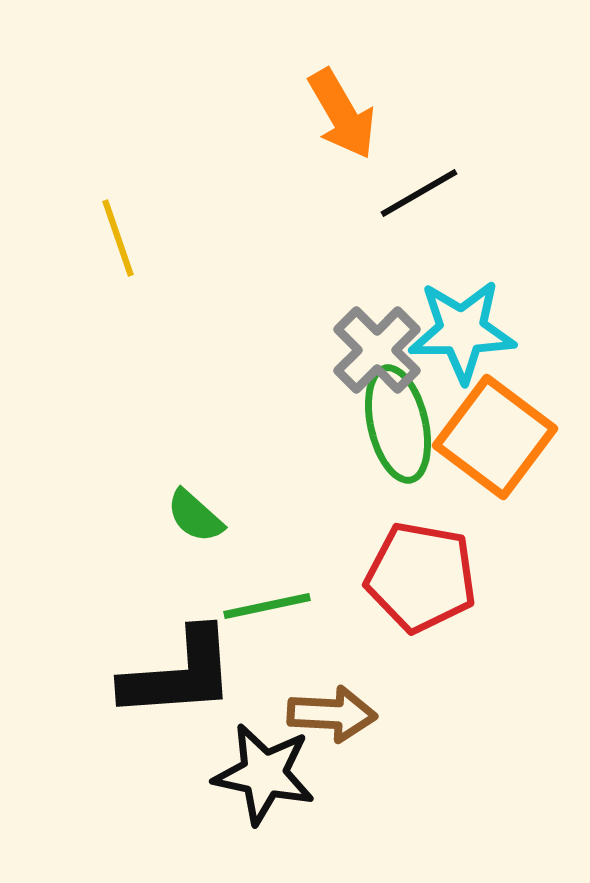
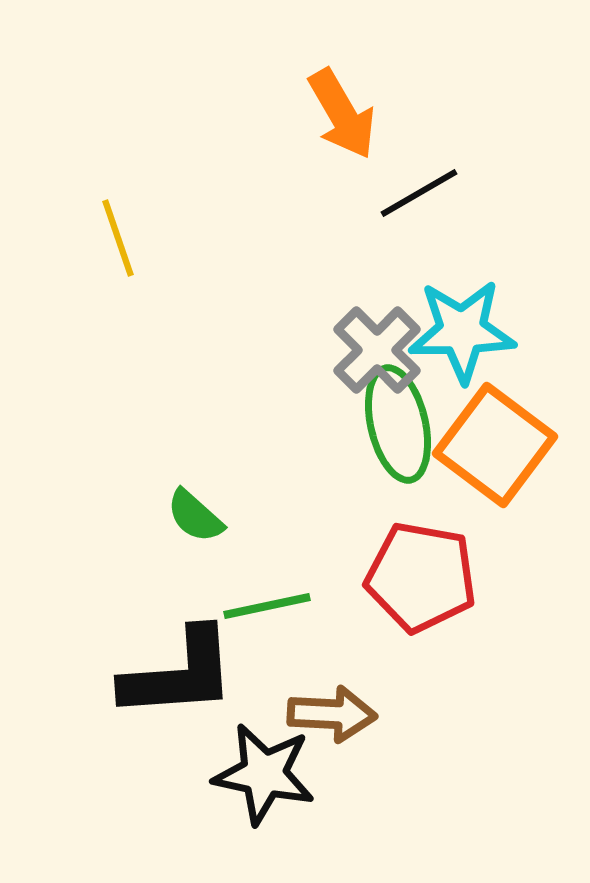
orange square: moved 8 px down
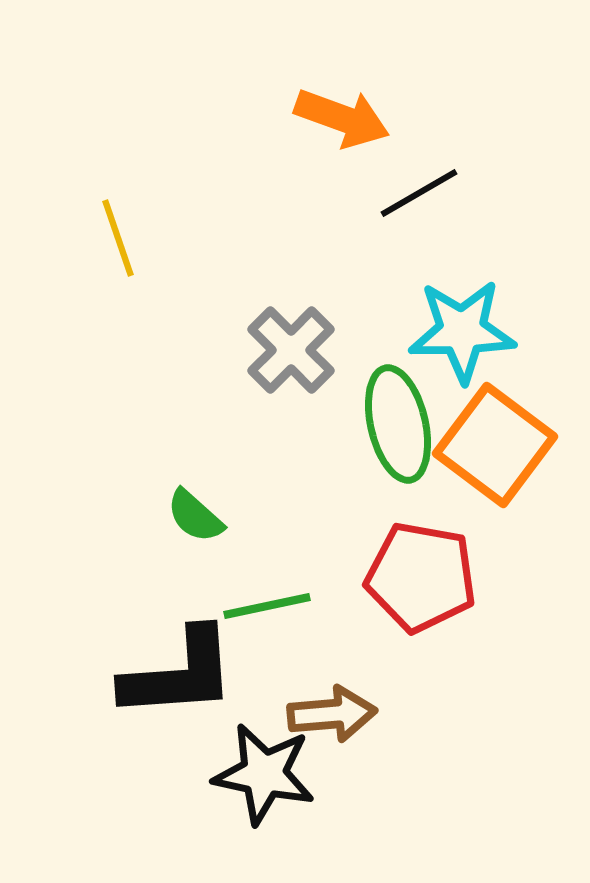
orange arrow: moved 4 px down; rotated 40 degrees counterclockwise
gray cross: moved 86 px left
brown arrow: rotated 8 degrees counterclockwise
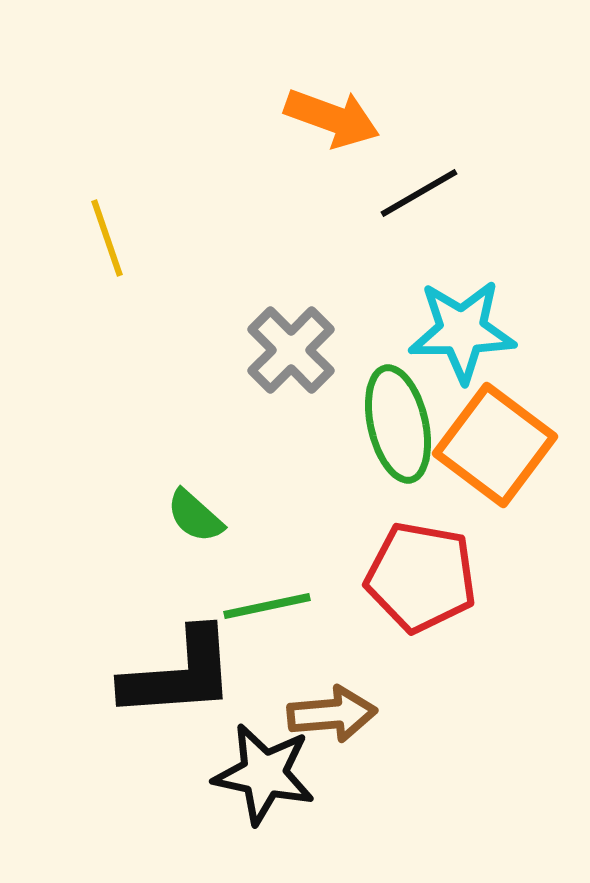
orange arrow: moved 10 px left
yellow line: moved 11 px left
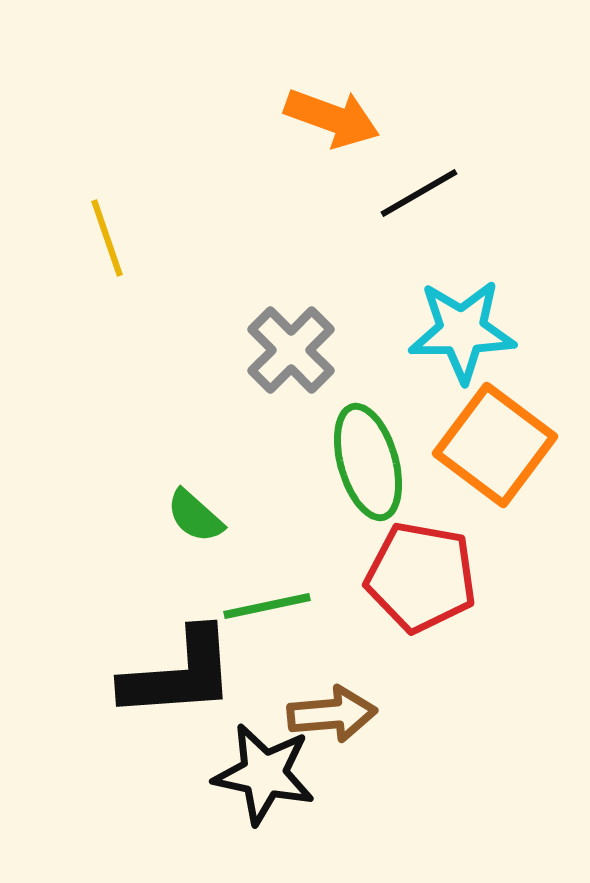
green ellipse: moved 30 px left, 38 px down; rotated 3 degrees counterclockwise
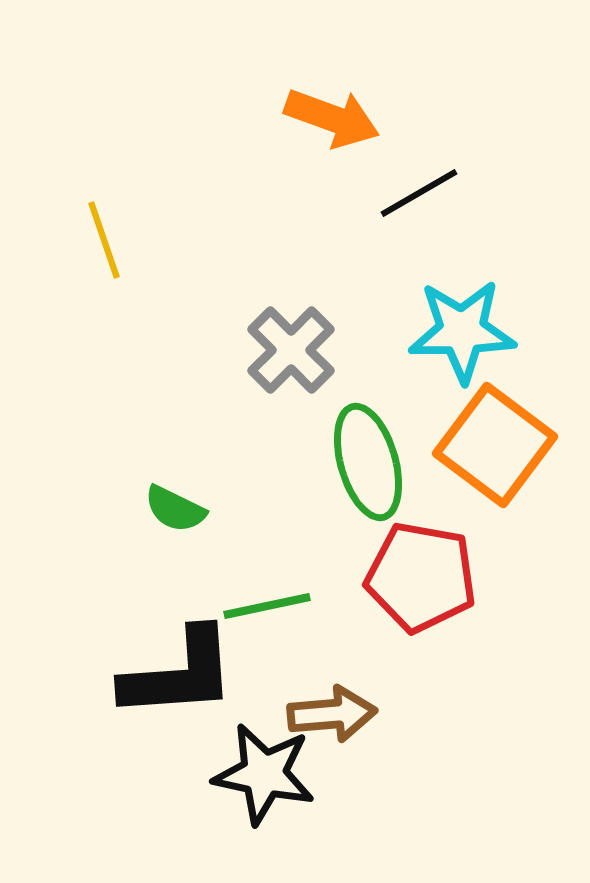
yellow line: moved 3 px left, 2 px down
green semicircle: moved 20 px left, 7 px up; rotated 16 degrees counterclockwise
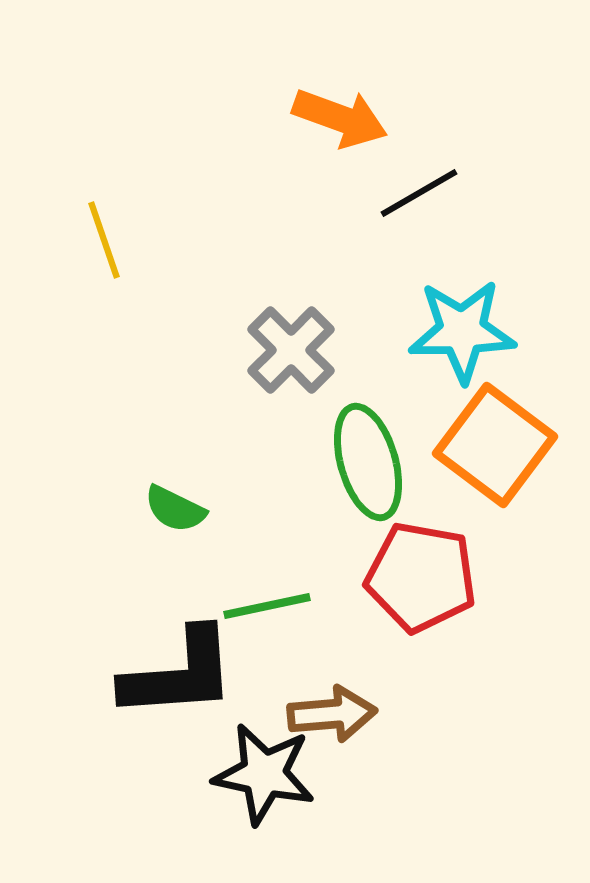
orange arrow: moved 8 px right
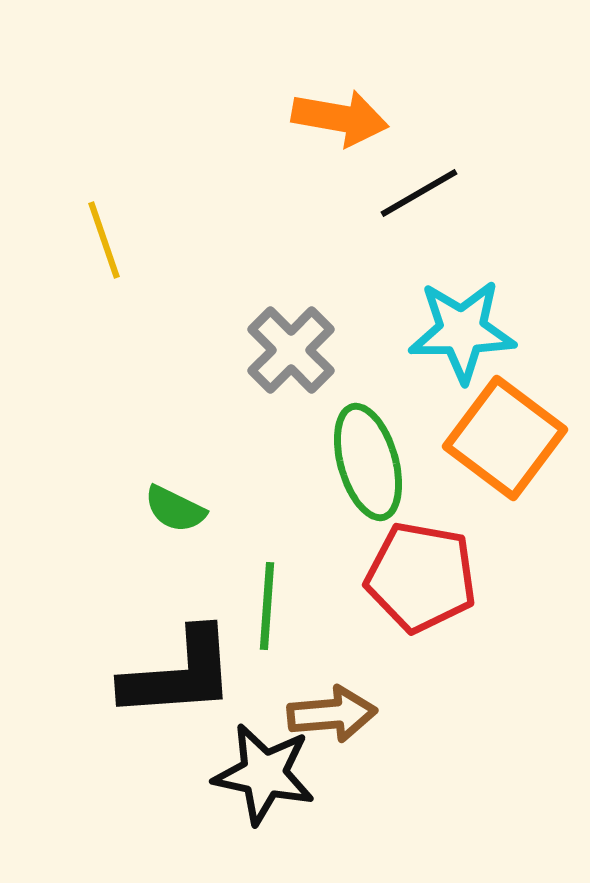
orange arrow: rotated 10 degrees counterclockwise
orange square: moved 10 px right, 7 px up
green line: rotated 74 degrees counterclockwise
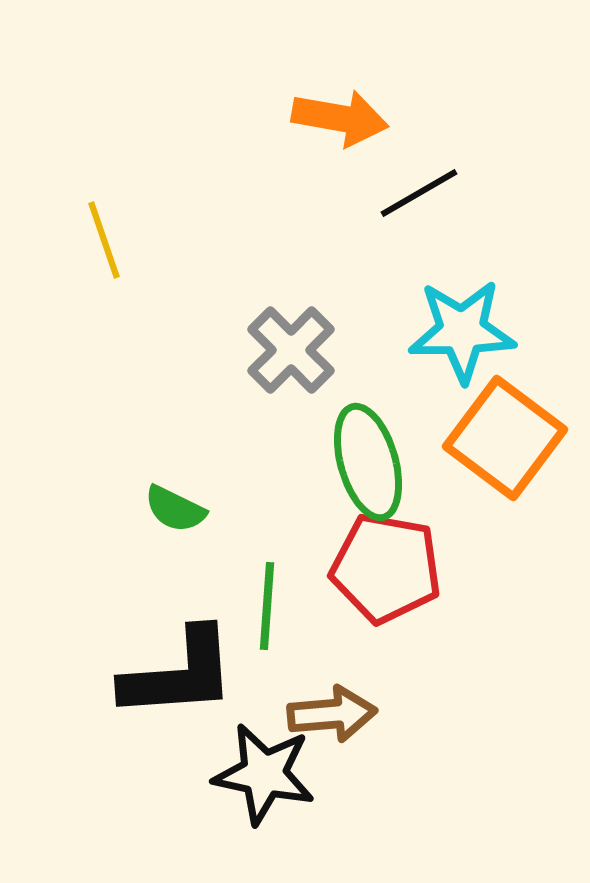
red pentagon: moved 35 px left, 9 px up
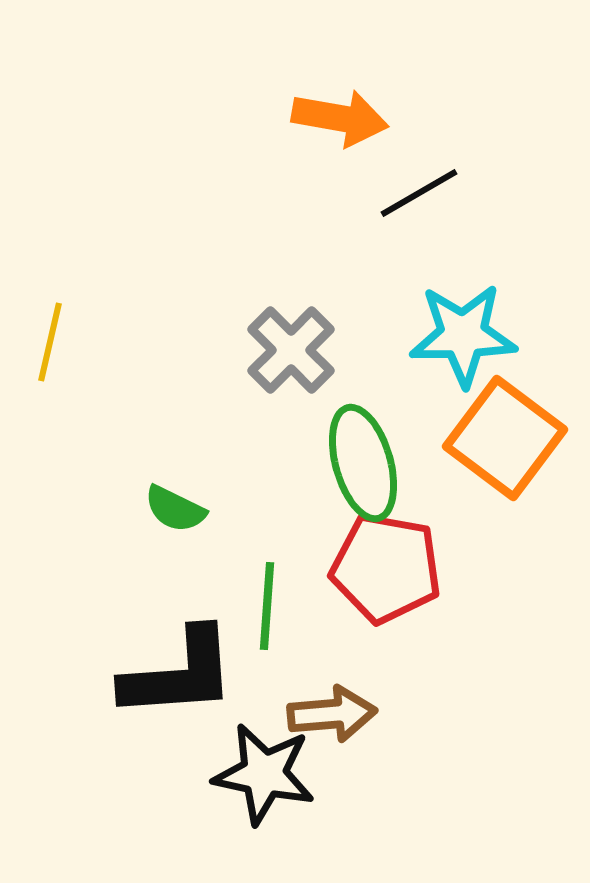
yellow line: moved 54 px left, 102 px down; rotated 32 degrees clockwise
cyan star: moved 1 px right, 4 px down
green ellipse: moved 5 px left, 1 px down
